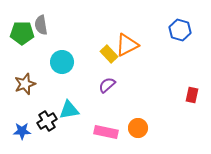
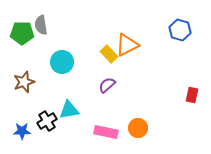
brown star: moved 1 px left, 2 px up
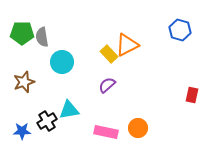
gray semicircle: moved 1 px right, 12 px down
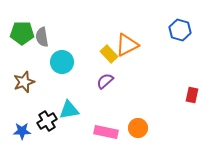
purple semicircle: moved 2 px left, 4 px up
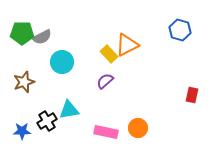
gray semicircle: rotated 108 degrees counterclockwise
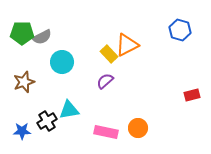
red rectangle: rotated 63 degrees clockwise
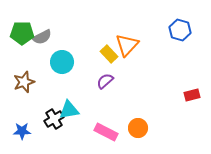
orange triangle: rotated 20 degrees counterclockwise
black cross: moved 7 px right, 2 px up
pink rectangle: rotated 15 degrees clockwise
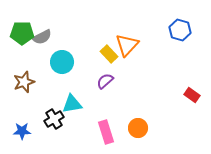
red rectangle: rotated 49 degrees clockwise
cyan triangle: moved 3 px right, 6 px up
pink rectangle: rotated 45 degrees clockwise
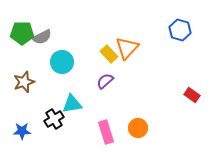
orange triangle: moved 3 px down
